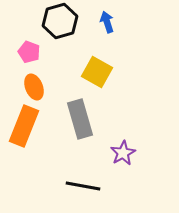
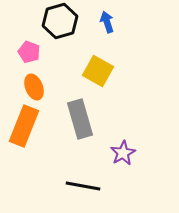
yellow square: moved 1 px right, 1 px up
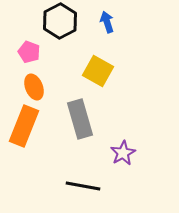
black hexagon: rotated 12 degrees counterclockwise
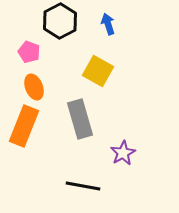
blue arrow: moved 1 px right, 2 px down
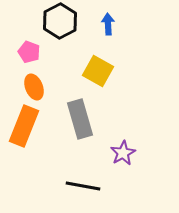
blue arrow: rotated 15 degrees clockwise
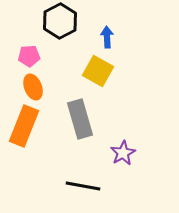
blue arrow: moved 1 px left, 13 px down
pink pentagon: moved 4 px down; rotated 25 degrees counterclockwise
orange ellipse: moved 1 px left
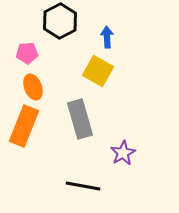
pink pentagon: moved 2 px left, 3 px up
